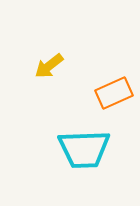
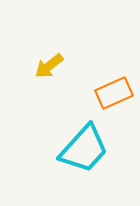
cyan trapezoid: rotated 46 degrees counterclockwise
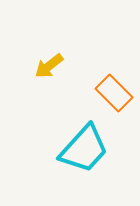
orange rectangle: rotated 69 degrees clockwise
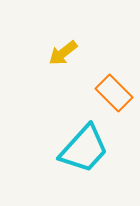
yellow arrow: moved 14 px right, 13 px up
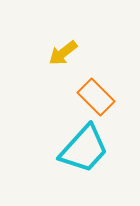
orange rectangle: moved 18 px left, 4 px down
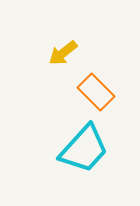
orange rectangle: moved 5 px up
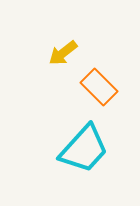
orange rectangle: moved 3 px right, 5 px up
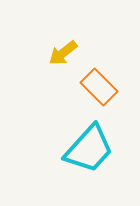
cyan trapezoid: moved 5 px right
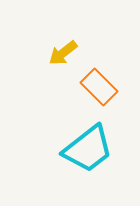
cyan trapezoid: moved 1 px left; rotated 10 degrees clockwise
